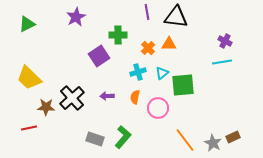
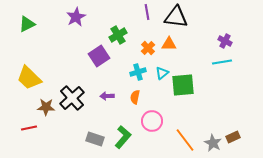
green cross: rotated 30 degrees counterclockwise
pink circle: moved 6 px left, 13 px down
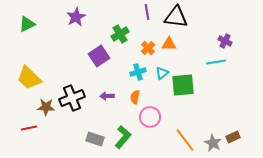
green cross: moved 2 px right, 1 px up
cyan line: moved 6 px left
black cross: rotated 20 degrees clockwise
pink circle: moved 2 px left, 4 px up
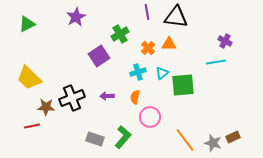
red line: moved 3 px right, 2 px up
gray star: rotated 12 degrees counterclockwise
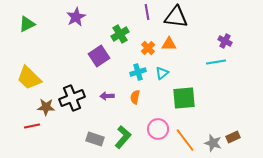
green square: moved 1 px right, 13 px down
pink circle: moved 8 px right, 12 px down
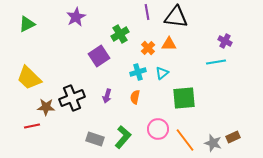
purple arrow: rotated 72 degrees counterclockwise
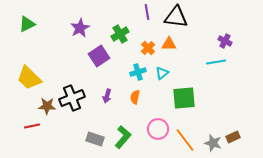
purple star: moved 4 px right, 11 px down
brown star: moved 1 px right, 1 px up
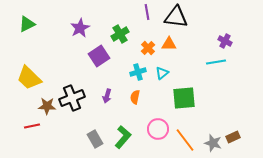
gray rectangle: rotated 42 degrees clockwise
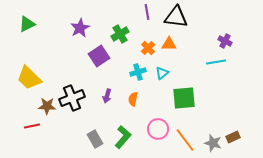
orange semicircle: moved 2 px left, 2 px down
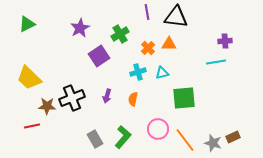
purple cross: rotated 32 degrees counterclockwise
cyan triangle: rotated 24 degrees clockwise
